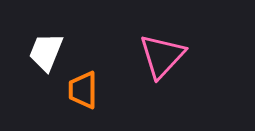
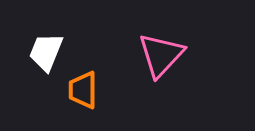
pink triangle: moved 1 px left, 1 px up
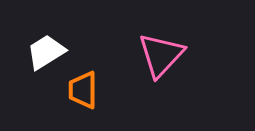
white trapezoid: rotated 36 degrees clockwise
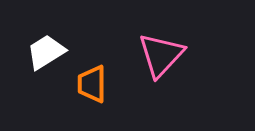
orange trapezoid: moved 9 px right, 6 px up
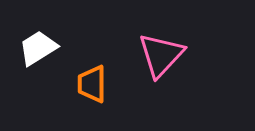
white trapezoid: moved 8 px left, 4 px up
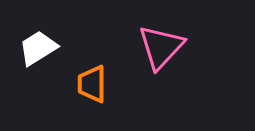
pink triangle: moved 8 px up
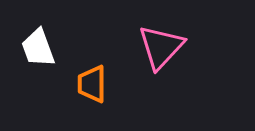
white trapezoid: rotated 78 degrees counterclockwise
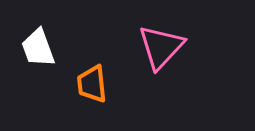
orange trapezoid: rotated 6 degrees counterclockwise
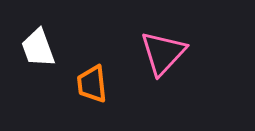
pink triangle: moved 2 px right, 6 px down
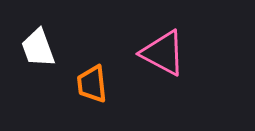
pink triangle: rotated 45 degrees counterclockwise
